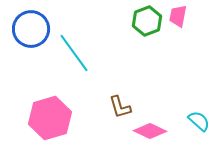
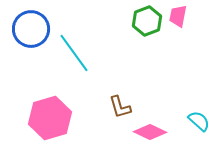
pink diamond: moved 1 px down
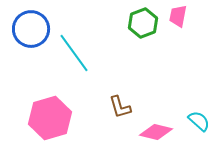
green hexagon: moved 4 px left, 2 px down
pink diamond: moved 6 px right; rotated 12 degrees counterclockwise
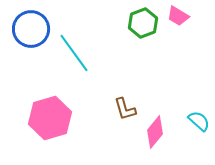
pink trapezoid: rotated 70 degrees counterclockwise
brown L-shape: moved 5 px right, 2 px down
pink diamond: moved 1 px left; rotated 64 degrees counterclockwise
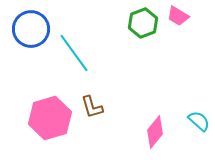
brown L-shape: moved 33 px left, 2 px up
